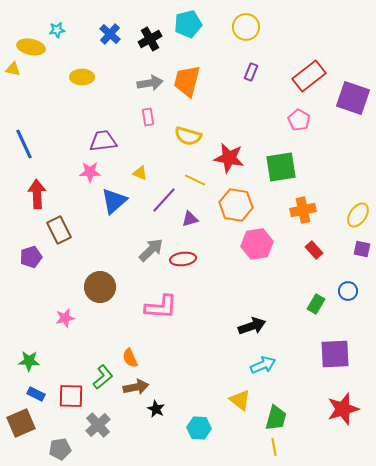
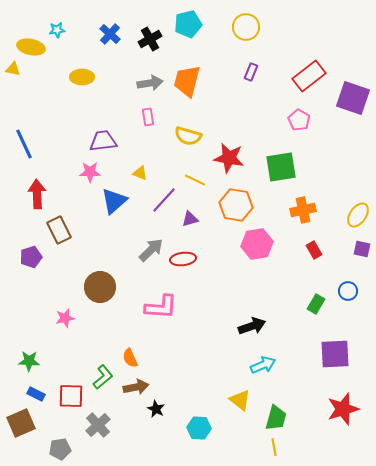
red rectangle at (314, 250): rotated 12 degrees clockwise
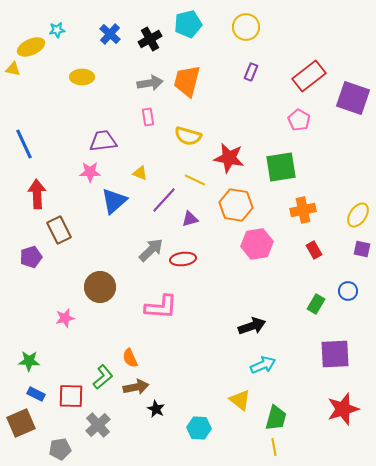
yellow ellipse at (31, 47): rotated 36 degrees counterclockwise
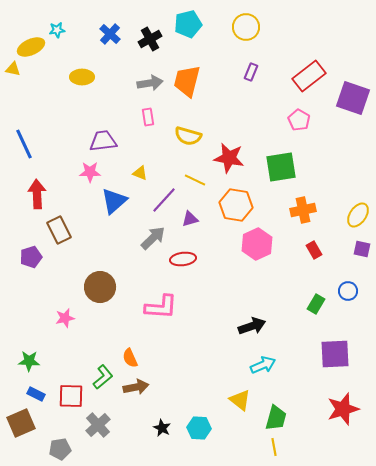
pink hexagon at (257, 244): rotated 16 degrees counterclockwise
gray arrow at (151, 250): moved 2 px right, 12 px up
black star at (156, 409): moved 6 px right, 19 px down
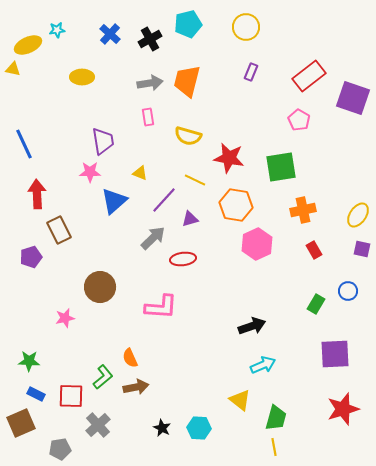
yellow ellipse at (31, 47): moved 3 px left, 2 px up
purple trapezoid at (103, 141): rotated 88 degrees clockwise
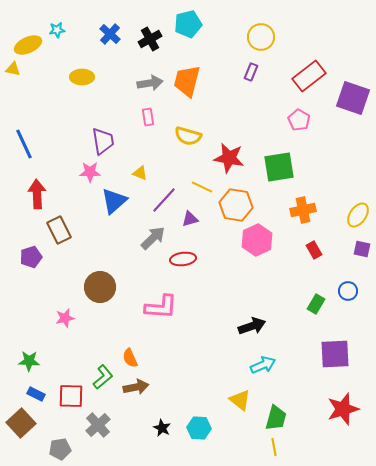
yellow circle at (246, 27): moved 15 px right, 10 px down
green square at (281, 167): moved 2 px left
yellow line at (195, 180): moved 7 px right, 7 px down
pink hexagon at (257, 244): moved 4 px up
brown square at (21, 423): rotated 20 degrees counterclockwise
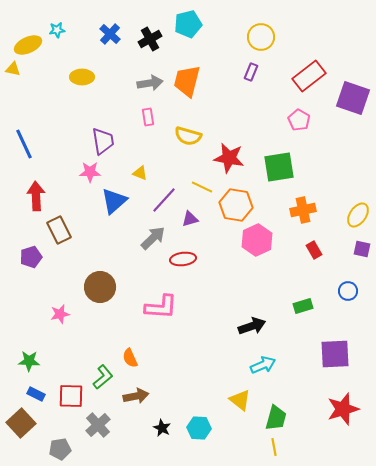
red arrow at (37, 194): moved 1 px left, 2 px down
green rectangle at (316, 304): moved 13 px left, 2 px down; rotated 42 degrees clockwise
pink star at (65, 318): moved 5 px left, 4 px up
brown arrow at (136, 387): moved 9 px down
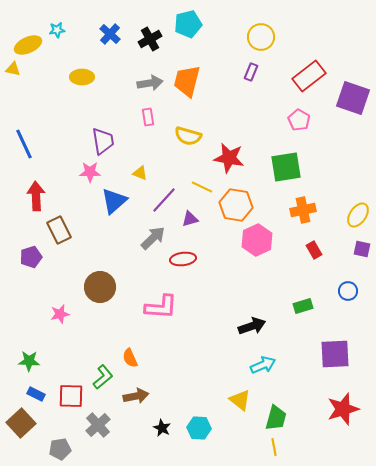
green square at (279, 167): moved 7 px right
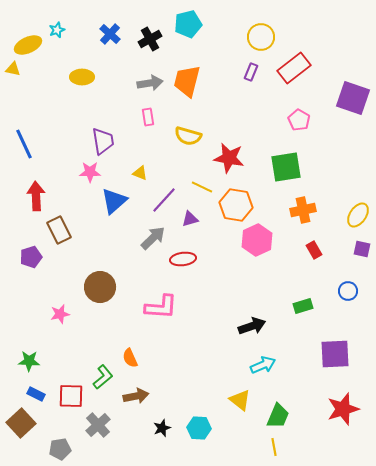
cyan star at (57, 30): rotated 14 degrees counterclockwise
red rectangle at (309, 76): moved 15 px left, 8 px up
green trapezoid at (276, 418): moved 2 px right, 2 px up; rotated 8 degrees clockwise
black star at (162, 428): rotated 24 degrees clockwise
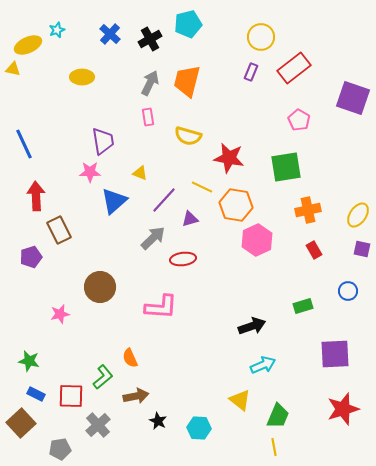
gray arrow at (150, 83): rotated 55 degrees counterclockwise
orange cross at (303, 210): moved 5 px right
green star at (29, 361): rotated 10 degrees clockwise
black star at (162, 428): moved 4 px left, 7 px up; rotated 24 degrees counterclockwise
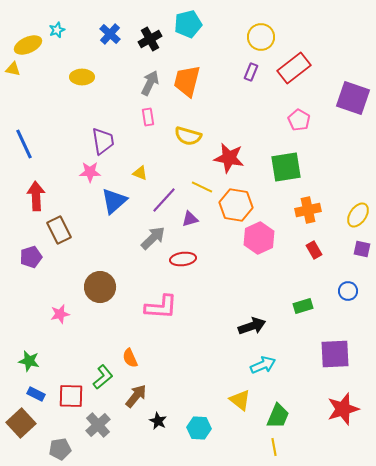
pink hexagon at (257, 240): moved 2 px right, 2 px up
brown arrow at (136, 396): rotated 40 degrees counterclockwise
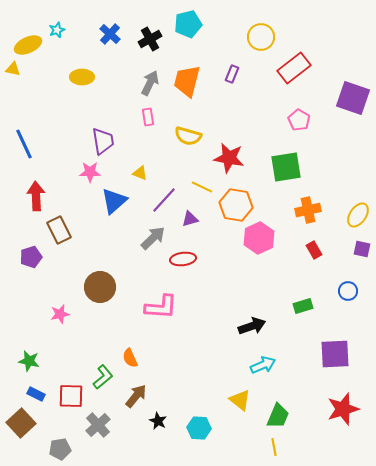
purple rectangle at (251, 72): moved 19 px left, 2 px down
